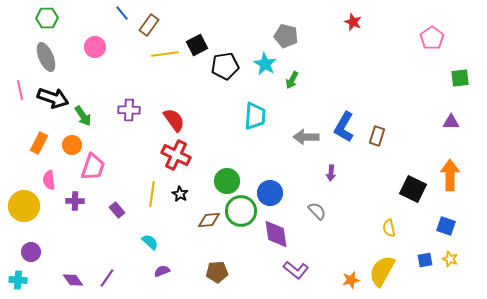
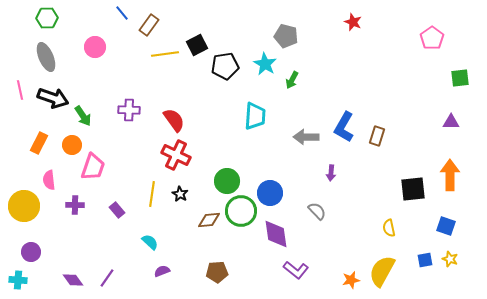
black square at (413, 189): rotated 32 degrees counterclockwise
purple cross at (75, 201): moved 4 px down
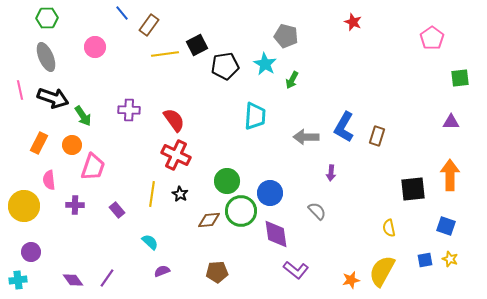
cyan cross at (18, 280): rotated 12 degrees counterclockwise
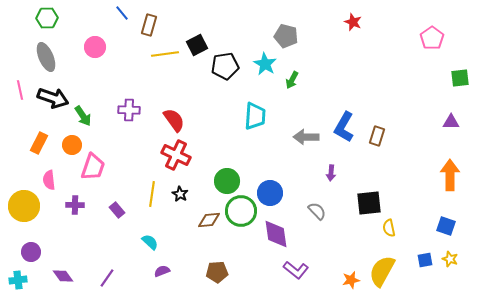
brown rectangle at (149, 25): rotated 20 degrees counterclockwise
black square at (413, 189): moved 44 px left, 14 px down
purple diamond at (73, 280): moved 10 px left, 4 px up
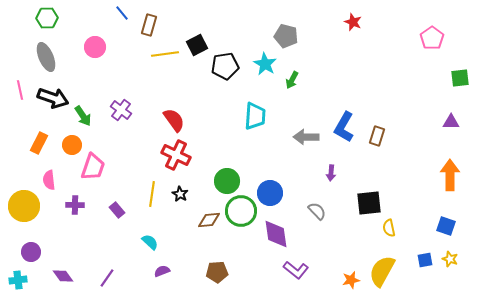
purple cross at (129, 110): moved 8 px left; rotated 35 degrees clockwise
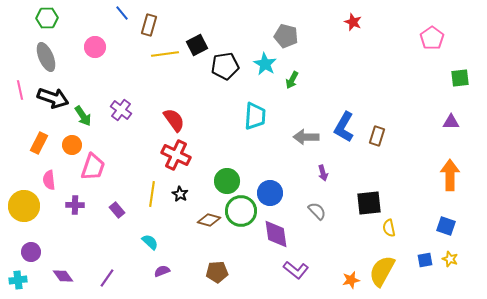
purple arrow at (331, 173): moved 8 px left; rotated 21 degrees counterclockwise
brown diamond at (209, 220): rotated 20 degrees clockwise
